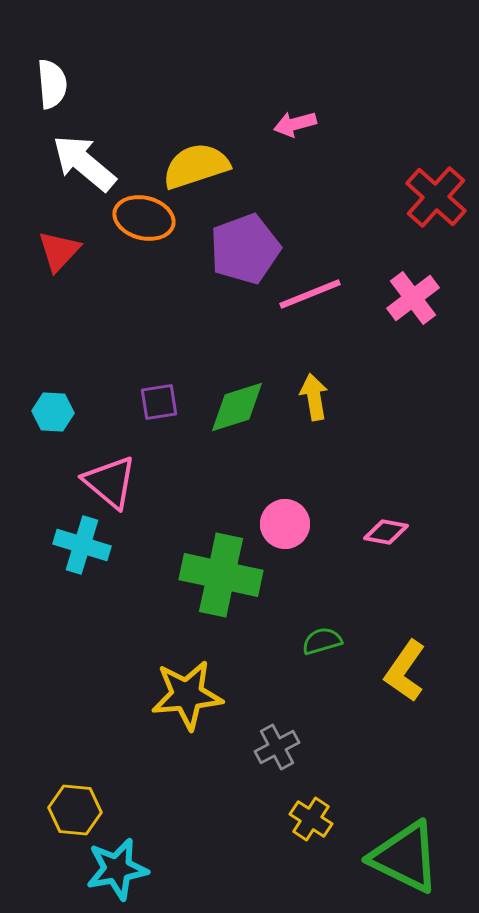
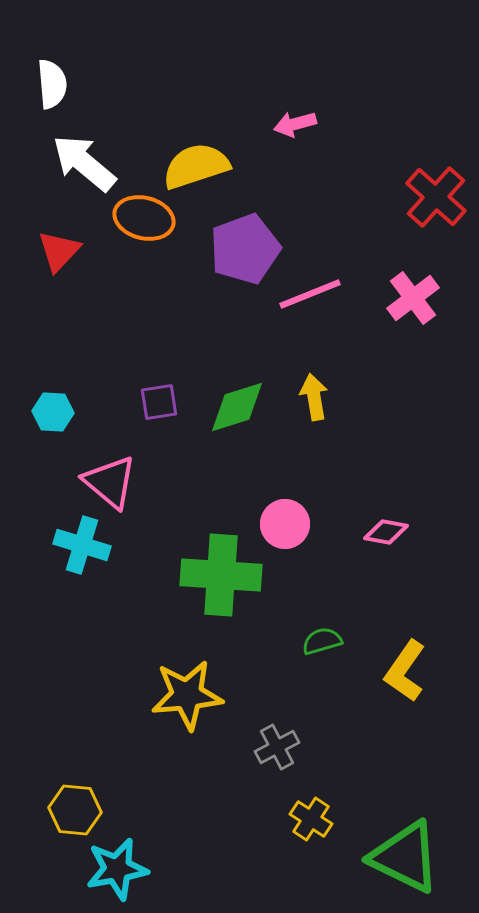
green cross: rotated 8 degrees counterclockwise
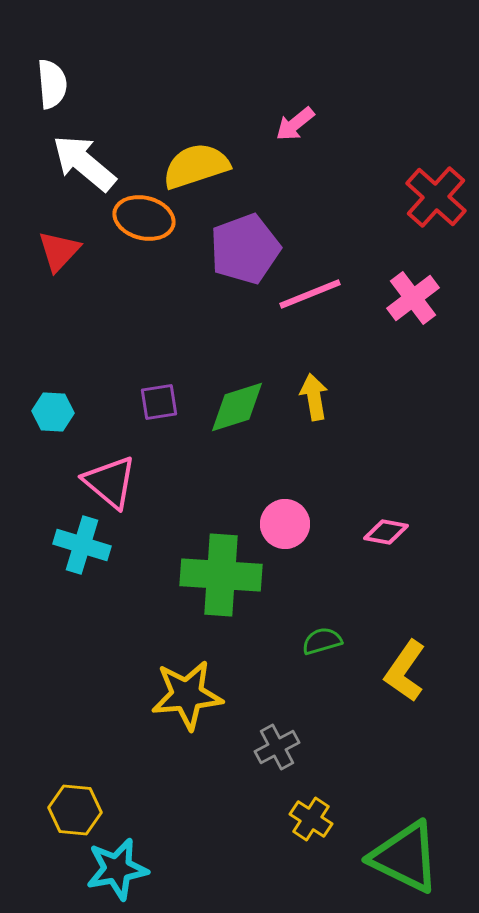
pink arrow: rotated 24 degrees counterclockwise
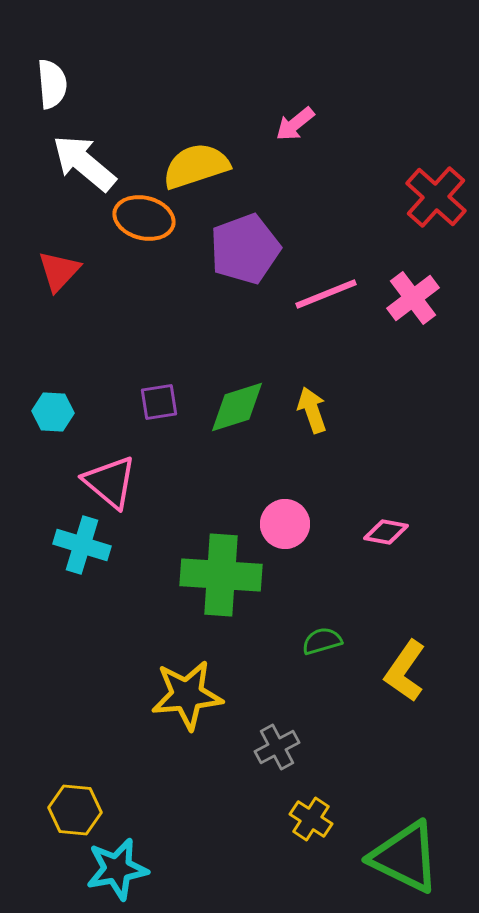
red triangle: moved 20 px down
pink line: moved 16 px right
yellow arrow: moved 2 px left, 13 px down; rotated 9 degrees counterclockwise
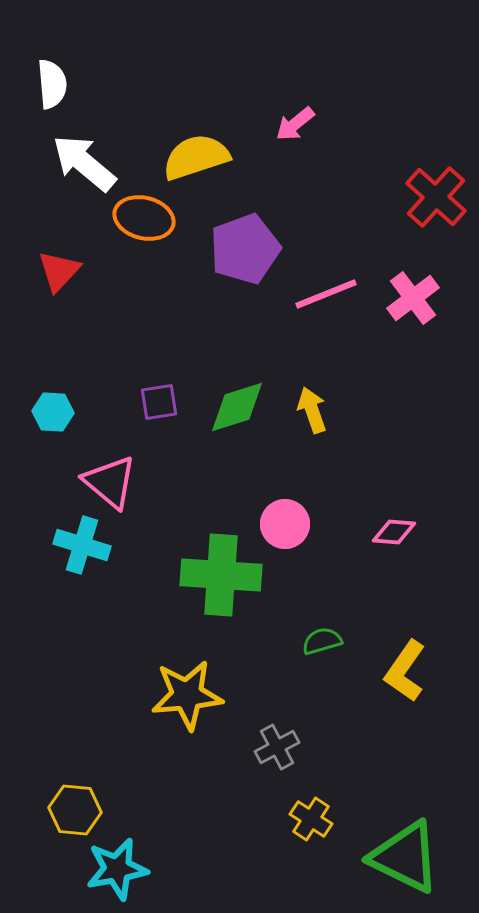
yellow semicircle: moved 9 px up
pink diamond: moved 8 px right; rotated 6 degrees counterclockwise
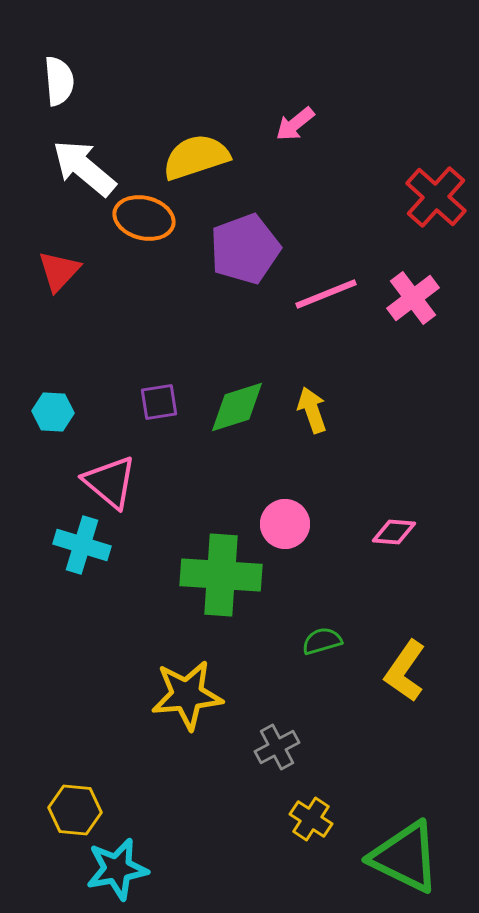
white semicircle: moved 7 px right, 3 px up
white arrow: moved 5 px down
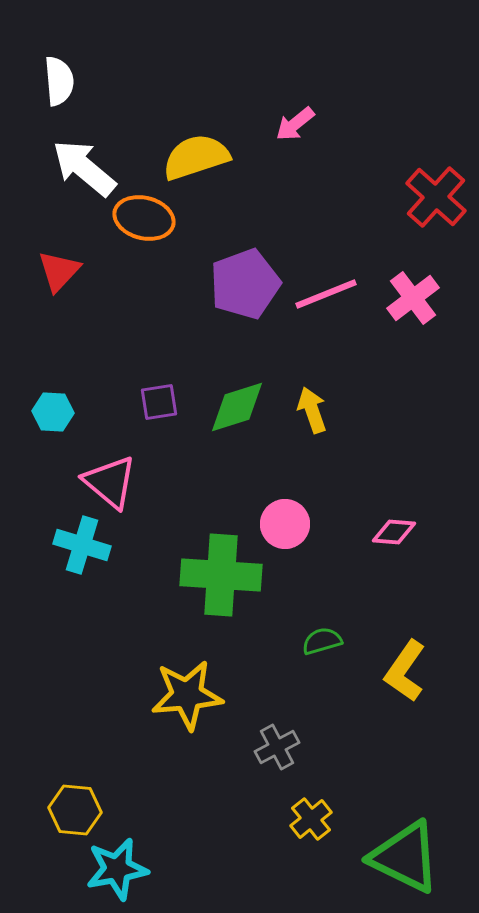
purple pentagon: moved 35 px down
yellow cross: rotated 18 degrees clockwise
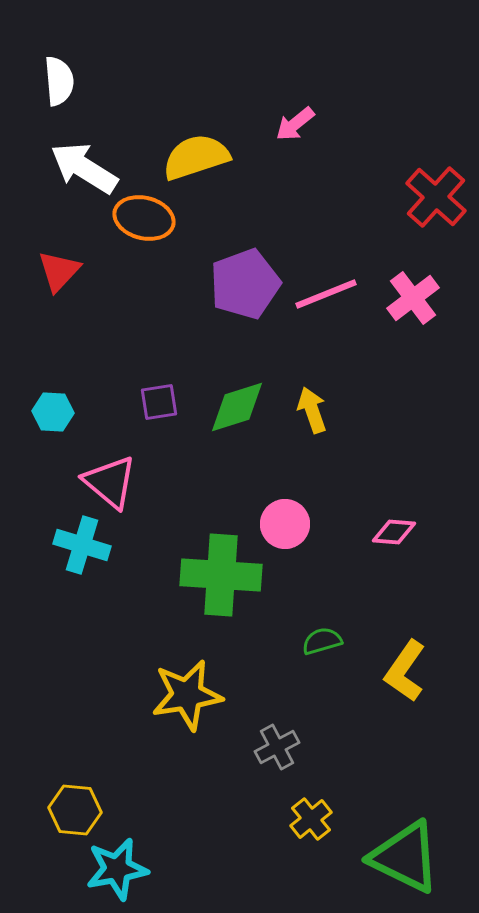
white arrow: rotated 8 degrees counterclockwise
yellow star: rotated 4 degrees counterclockwise
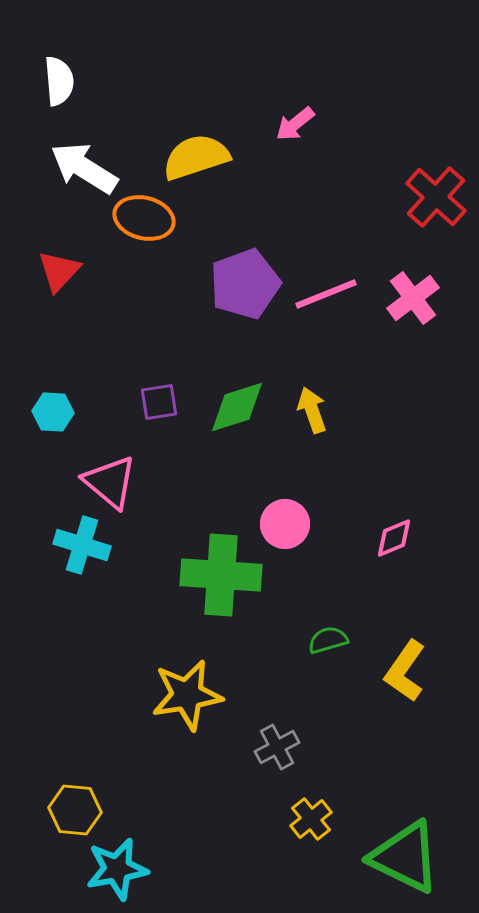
pink diamond: moved 6 px down; rotated 27 degrees counterclockwise
green semicircle: moved 6 px right, 1 px up
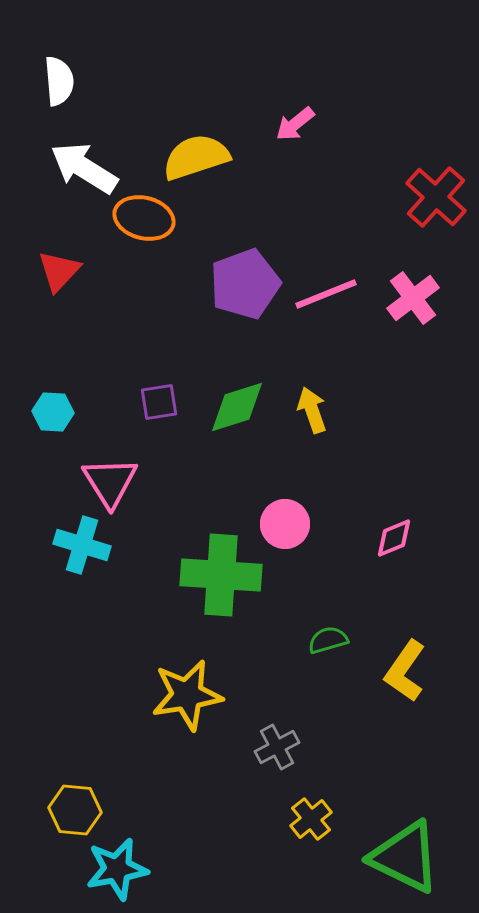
pink triangle: rotated 18 degrees clockwise
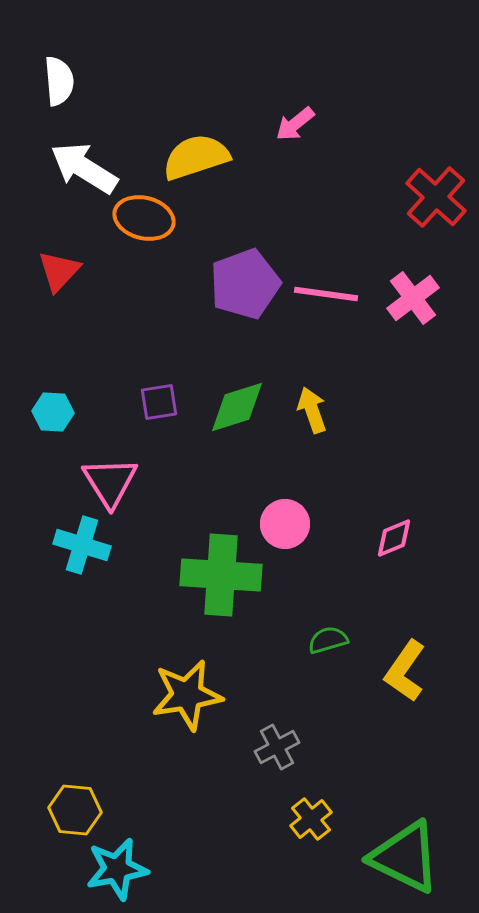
pink line: rotated 30 degrees clockwise
